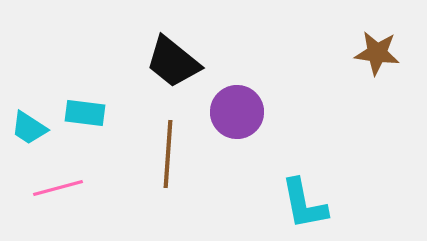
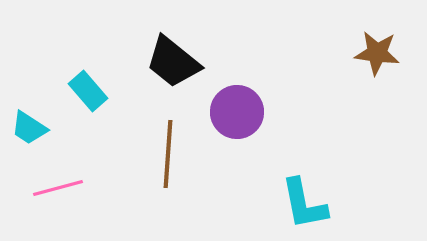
cyan rectangle: moved 3 px right, 22 px up; rotated 42 degrees clockwise
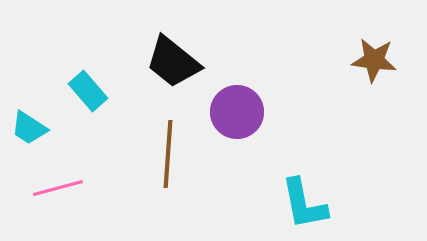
brown star: moved 3 px left, 7 px down
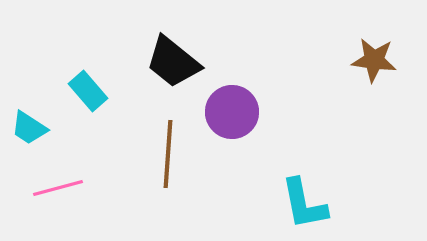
purple circle: moved 5 px left
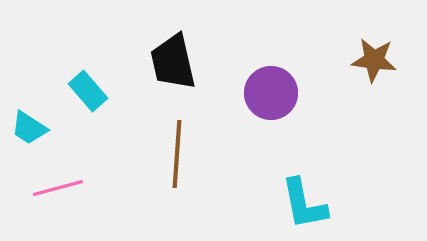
black trapezoid: rotated 38 degrees clockwise
purple circle: moved 39 px right, 19 px up
brown line: moved 9 px right
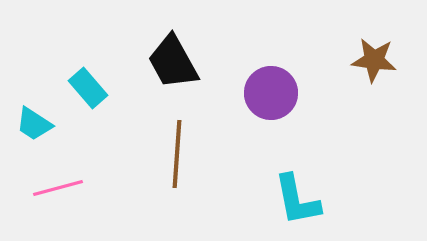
black trapezoid: rotated 16 degrees counterclockwise
cyan rectangle: moved 3 px up
cyan trapezoid: moved 5 px right, 4 px up
cyan L-shape: moved 7 px left, 4 px up
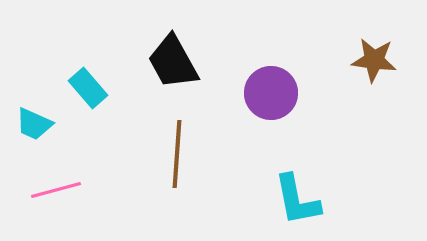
cyan trapezoid: rotated 9 degrees counterclockwise
pink line: moved 2 px left, 2 px down
